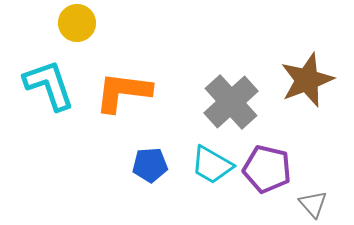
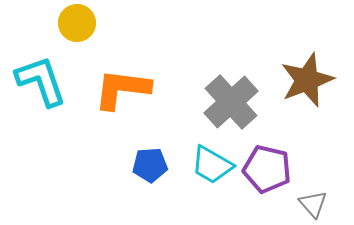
cyan L-shape: moved 8 px left, 4 px up
orange L-shape: moved 1 px left, 3 px up
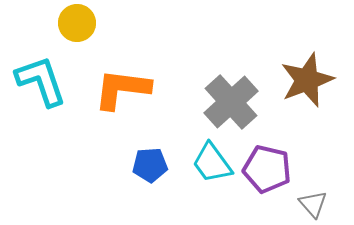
cyan trapezoid: moved 2 px up; rotated 24 degrees clockwise
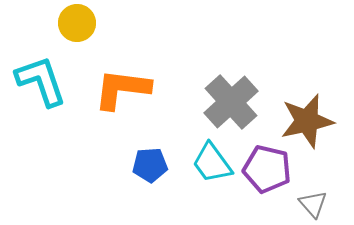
brown star: moved 41 px down; rotated 8 degrees clockwise
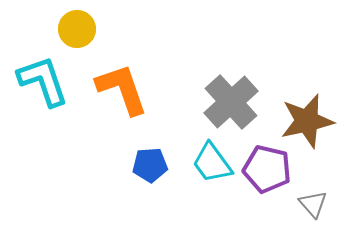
yellow circle: moved 6 px down
cyan L-shape: moved 2 px right
orange L-shape: rotated 64 degrees clockwise
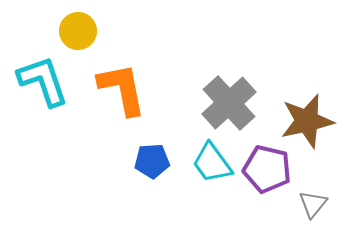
yellow circle: moved 1 px right, 2 px down
orange L-shape: rotated 8 degrees clockwise
gray cross: moved 2 px left, 1 px down
blue pentagon: moved 2 px right, 4 px up
gray triangle: rotated 20 degrees clockwise
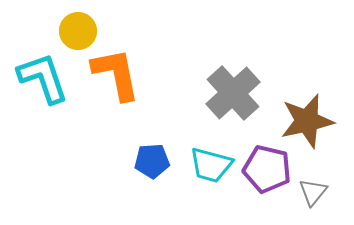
cyan L-shape: moved 3 px up
orange L-shape: moved 6 px left, 15 px up
gray cross: moved 4 px right, 10 px up
cyan trapezoid: moved 1 px left, 2 px down; rotated 39 degrees counterclockwise
gray triangle: moved 12 px up
